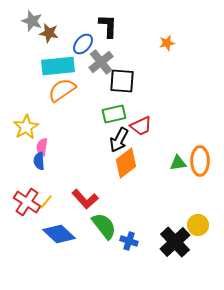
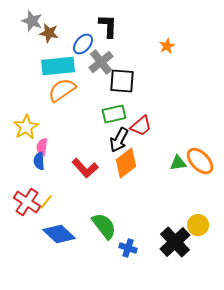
orange star: moved 3 px down; rotated 14 degrees counterclockwise
red trapezoid: rotated 15 degrees counterclockwise
orange ellipse: rotated 44 degrees counterclockwise
red L-shape: moved 31 px up
blue cross: moved 1 px left, 7 px down
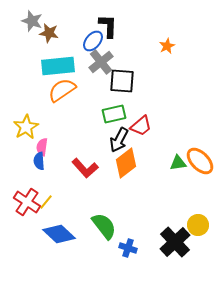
blue ellipse: moved 10 px right, 3 px up
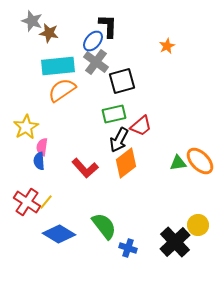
gray cross: moved 5 px left; rotated 15 degrees counterclockwise
black square: rotated 20 degrees counterclockwise
blue diamond: rotated 12 degrees counterclockwise
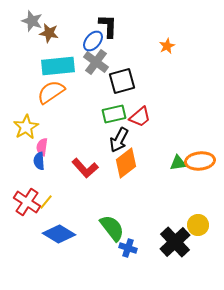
orange semicircle: moved 11 px left, 2 px down
red trapezoid: moved 1 px left, 9 px up
orange ellipse: rotated 52 degrees counterclockwise
green semicircle: moved 8 px right, 2 px down
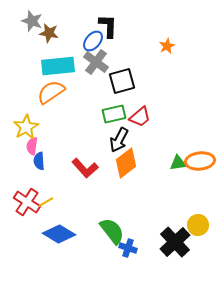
pink semicircle: moved 10 px left, 1 px up
yellow line: rotated 21 degrees clockwise
green semicircle: moved 3 px down
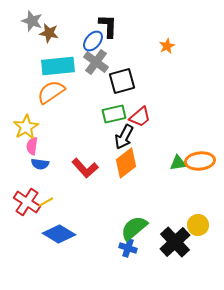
black arrow: moved 5 px right, 3 px up
blue semicircle: moved 1 px right, 3 px down; rotated 78 degrees counterclockwise
green semicircle: moved 22 px right, 3 px up; rotated 92 degrees counterclockwise
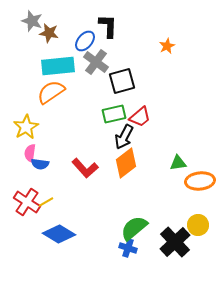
blue ellipse: moved 8 px left
pink semicircle: moved 2 px left, 7 px down
orange ellipse: moved 20 px down
